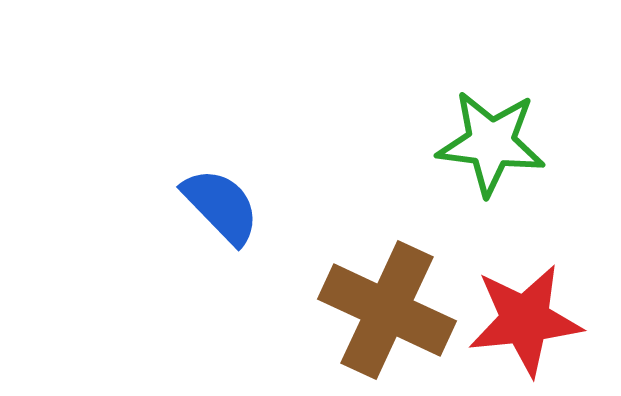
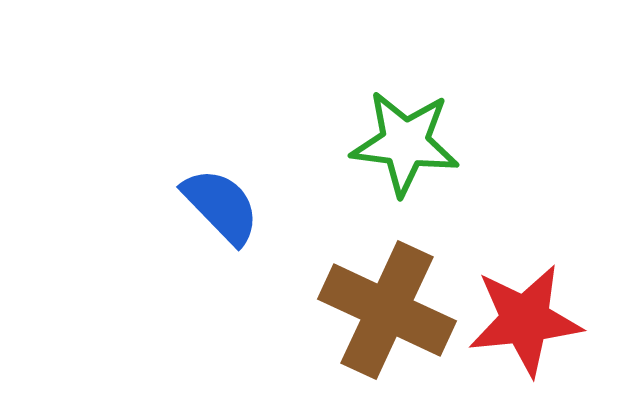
green star: moved 86 px left
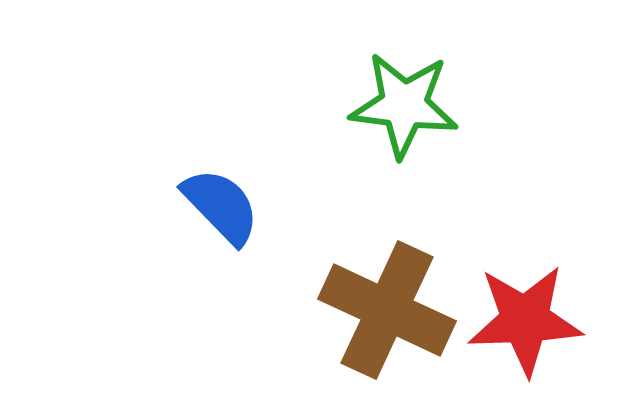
green star: moved 1 px left, 38 px up
red star: rotated 4 degrees clockwise
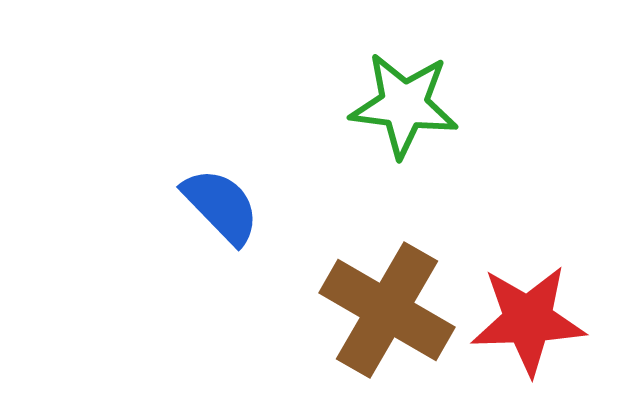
brown cross: rotated 5 degrees clockwise
red star: moved 3 px right
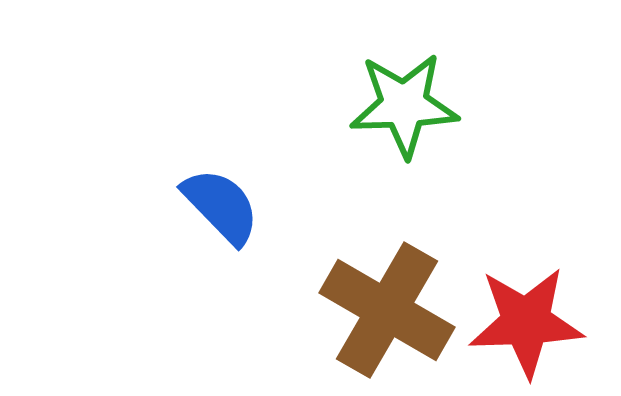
green star: rotated 9 degrees counterclockwise
red star: moved 2 px left, 2 px down
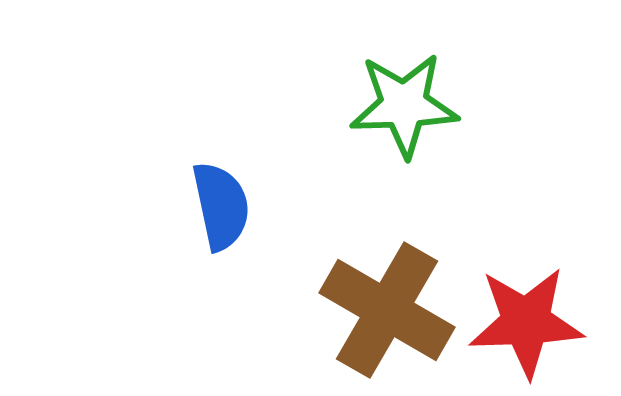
blue semicircle: rotated 32 degrees clockwise
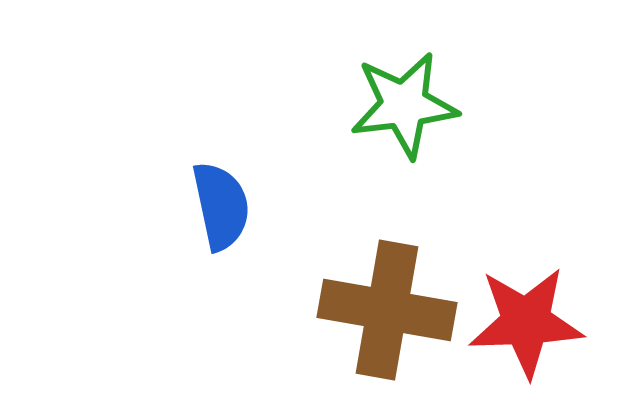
green star: rotated 5 degrees counterclockwise
brown cross: rotated 20 degrees counterclockwise
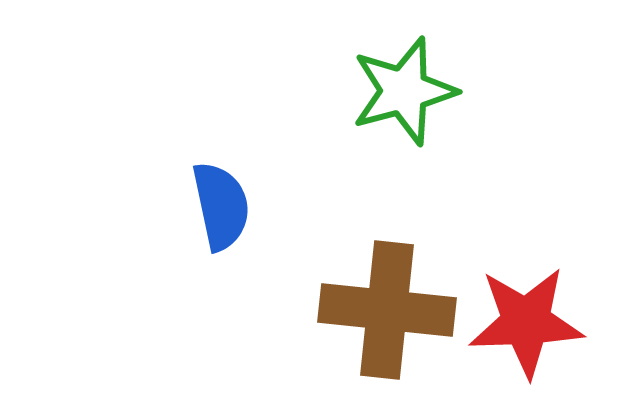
green star: moved 14 px up; rotated 8 degrees counterclockwise
brown cross: rotated 4 degrees counterclockwise
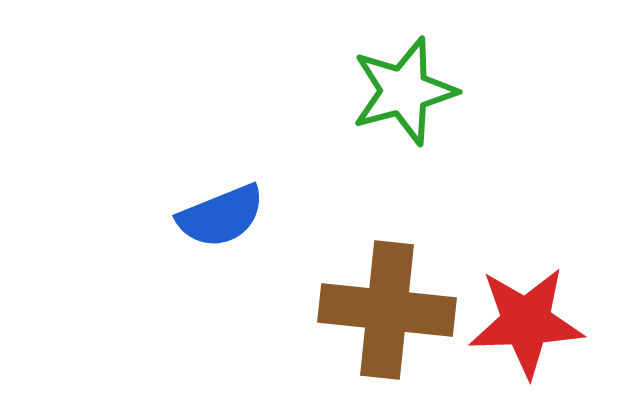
blue semicircle: moved 10 px down; rotated 80 degrees clockwise
